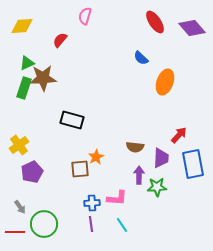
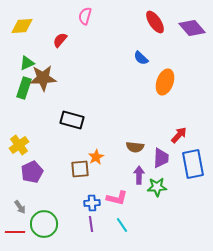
pink L-shape: rotated 10 degrees clockwise
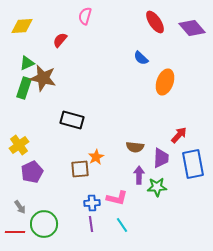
brown star: rotated 16 degrees clockwise
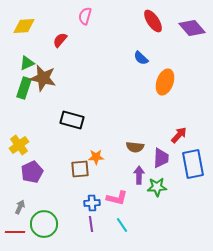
red ellipse: moved 2 px left, 1 px up
yellow diamond: moved 2 px right
orange star: rotated 28 degrees clockwise
gray arrow: rotated 120 degrees counterclockwise
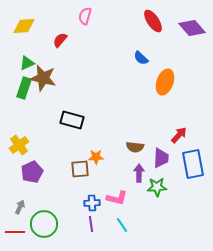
purple arrow: moved 2 px up
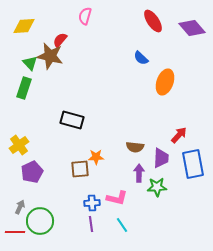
green triangle: moved 3 px right; rotated 49 degrees counterclockwise
brown star: moved 7 px right, 22 px up
green circle: moved 4 px left, 3 px up
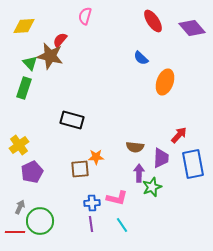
green star: moved 5 px left; rotated 18 degrees counterclockwise
